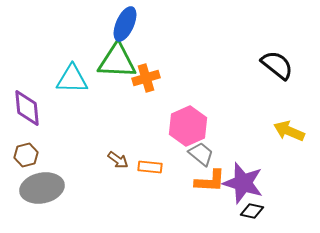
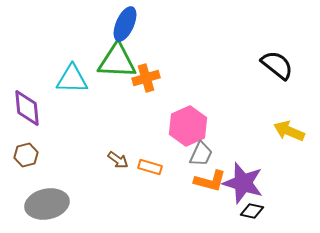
gray trapezoid: rotated 76 degrees clockwise
orange rectangle: rotated 10 degrees clockwise
orange L-shape: rotated 12 degrees clockwise
gray ellipse: moved 5 px right, 16 px down
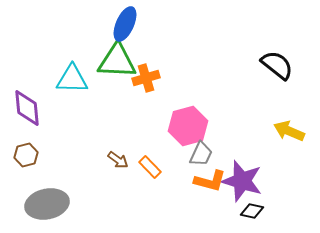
pink hexagon: rotated 9 degrees clockwise
orange rectangle: rotated 30 degrees clockwise
purple star: moved 1 px left, 2 px up
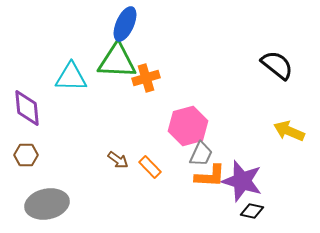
cyan triangle: moved 1 px left, 2 px up
brown hexagon: rotated 15 degrees clockwise
orange L-shape: moved 5 px up; rotated 12 degrees counterclockwise
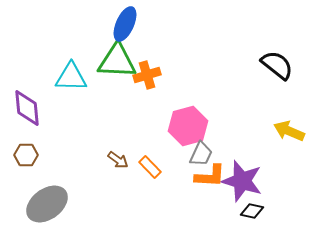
orange cross: moved 1 px right, 3 px up
gray ellipse: rotated 24 degrees counterclockwise
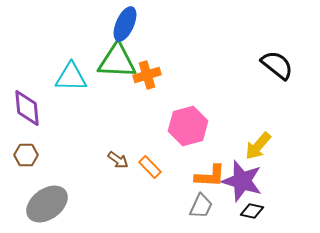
yellow arrow: moved 31 px left, 15 px down; rotated 72 degrees counterclockwise
gray trapezoid: moved 52 px down
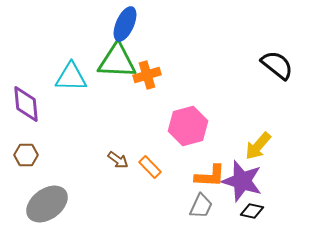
purple diamond: moved 1 px left, 4 px up
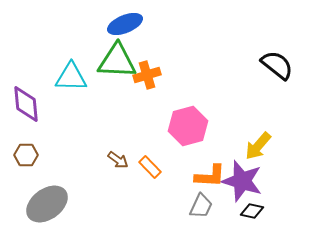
blue ellipse: rotated 44 degrees clockwise
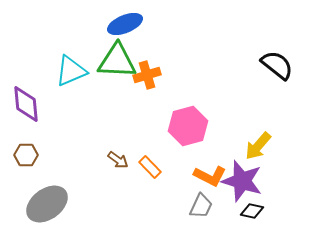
cyan triangle: moved 6 px up; rotated 24 degrees counterclockwise
orange L-shape: rotated 24 degrees clockwise
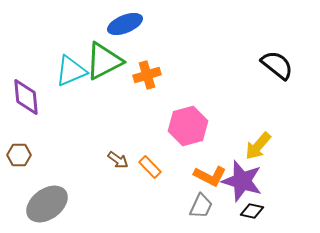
green triangle: moved 13 px left; rotated 30 degrees counterclockwise
purple diamond: moved 7 px up
brown hexagon: moved 7 px left
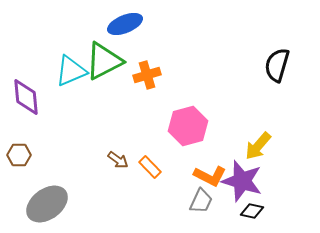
black semicircle: rotated 112 degrees counterclockwise
gray trapezoid: moved 5 px up
